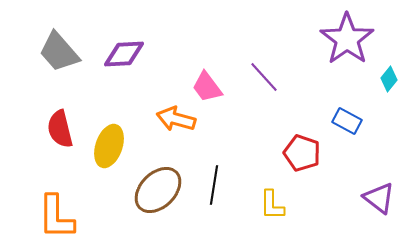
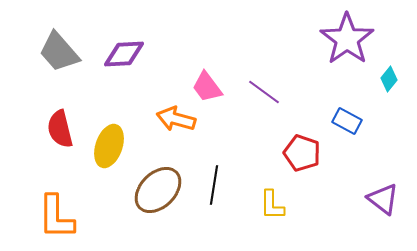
purple line: moved 15 px down; rotated 12 degrees counterclockwise
purple triangle: moved 4 px right, 1 px down
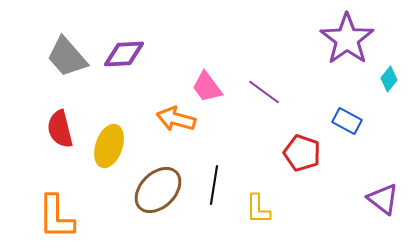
gray trapezoid: moved 8 px right, 5 px down
yellow L-shape: moved 14 px left, 4 px down
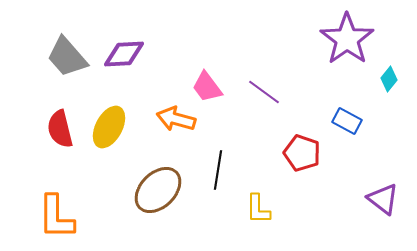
yellow ellipse: moved 19 px up; rotated 9 degrees clockwise
black line: moved 4 px right, 15 px up
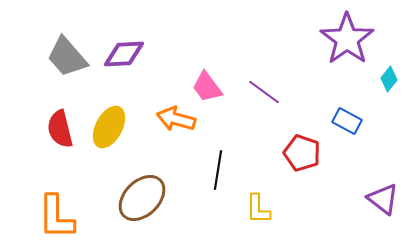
brown ellipse: moved 16 px left, 8 px down
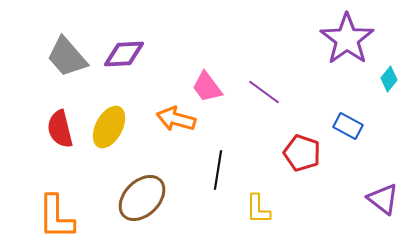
blue rectangle: moved 1 px right, 5 px down
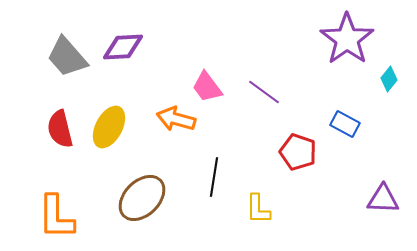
purple diamond: moved 1 px left, 7 px up
blue rectangle: moved 3 px left, 2 px up
red pentagon: moved 4 px left, 1 px up
black line: moved 4 px left, 7 px down
purple triangle: rotated 36 degrees counterclockwise
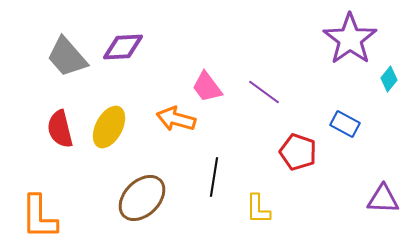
purple star: moved 3 px right
orange L-shape: moved 17 px left
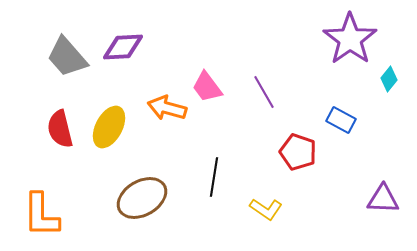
purple line: rotated 24 degrees clockwise
orange arrow: moved 9 px left, 11 px up
blue rectangle: moved 4 px left, 4 px up
brown ellipse: rotated 15 degrees clockwise
yellow L-shape: moved 8 px right; rotated 56 degrees counterclockwise
orange L-shape: moved 2 px right, 2 px up
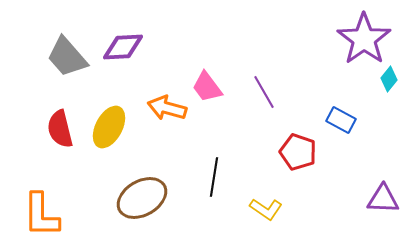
purple star: moved 14 px right
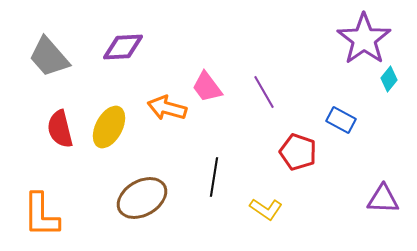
gray trapezoid: moved 18 px left
